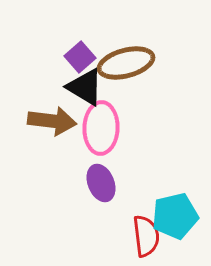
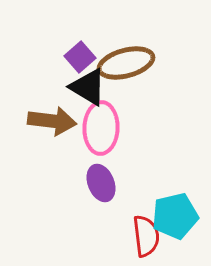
black triangle: moved 3 px right
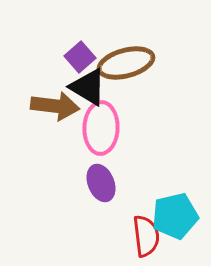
brown arrow: moved 3 px right, 15 px up
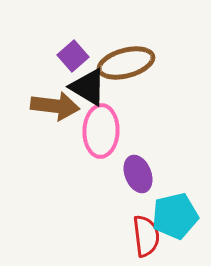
purple square: moved 7 px left, 1 px up
pink ellipse: moved 3 px down
purple ellipse: moved 37 px right, 9 px up
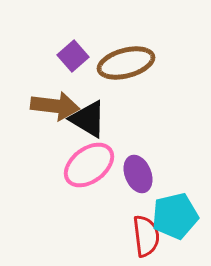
black triangle: moved 32 px down
pink ellipse: moved 12 px left, 34 px down; rotated 51 degrees clockwise
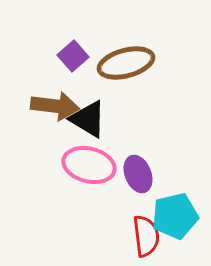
pink ellipse: rotated 51 degrees clockwise
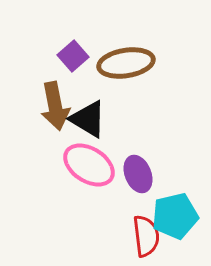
brown ellipse: rotated 6 degrees clockwise
brown arrow: rotated 72 degrees clockwise
pink ellipse: rotated 18 degrees clockwise
